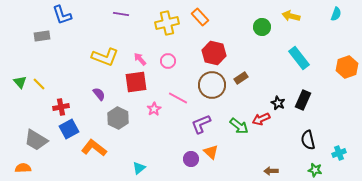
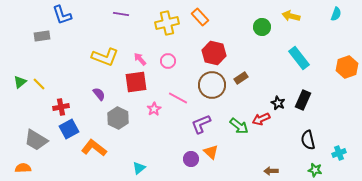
green triangle: rotated 32 degrees clockwise
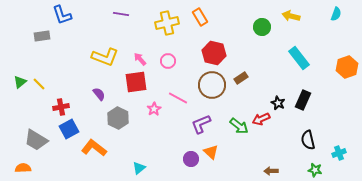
orange rectangle: rotated 12 degrees clockwise
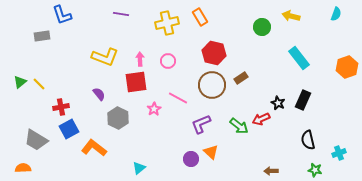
pink arrow: rotated 40 degrees clockwise
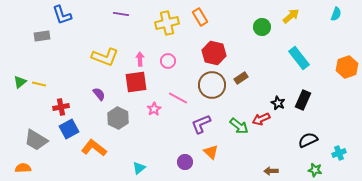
yellow arrow: rotated 126 degrees clockwise
yellow line: rotated 32 degrees counterclockwise
black semicircle: rotated 78 degrees clockwise
purple circle: moved 6 px left, 3 px down
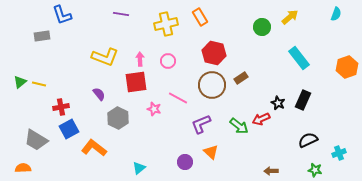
yellow arrow: moved 1 px left, 1 px down
yellow cross: moved 1 px left, 1 px down
pink star: rotated 24 degrees counterclockwise
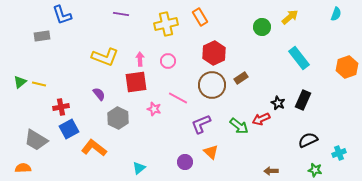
red hexagon: rotated 20 degrees clockwise
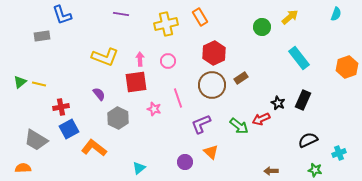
pink line: rotated 42 degrees clockwise
